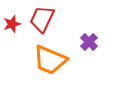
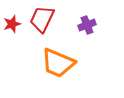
purple cross: moved 2 px left, 17 px up; rotated 24 degrees clockwise
orange trapezoid: moved 8 px right, 3 px down
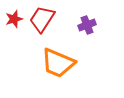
red trapezoid: rotated 8 degrees clockwise
red star: moved 2 px right, 5 px up
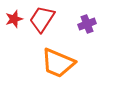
purple cross: moved 1 px up
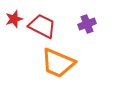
red trapezoid: moved 7 px down; rotated 84 degrees clockwise
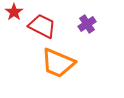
red star: moved 7 px up; rotated 18 degrees counterclockwise
purple cross: rotated 12 degrees counterclockwise
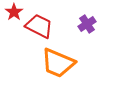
red trapezoid: moved 3 px left
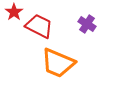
purple cross: rotated 24 degrees counterclockwise
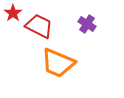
red star: moved 1 px left, 1 px down
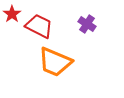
red star: moved 1 px left, 1 px down
orange trapezoid: moved 3 px left, 1 px up
